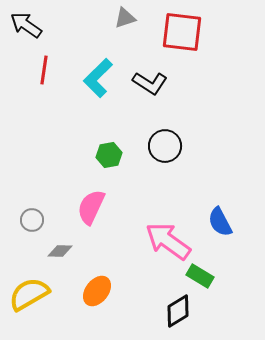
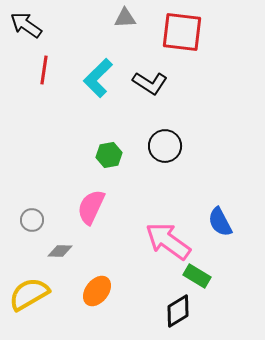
gray triangle: rotated 15 degrees clockwise
green rectangle: moved 3 px left
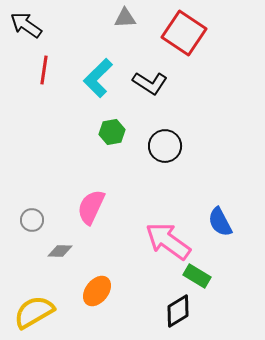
red square: moved 2 px right, 1 px down; rotated 27 degrees clockwise
green hexagon: moved 3 px right, 23 px up
yellow semicircle: moved 5 px right, 18 px down
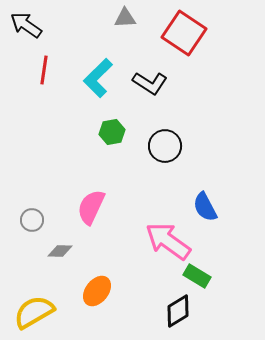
blue semicircle: moved 15 px left, 15 px up
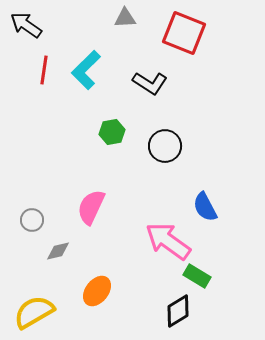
red square: rotated 12 degrees counterclockwise
cyan L-shape: moved 12 px left, 8 px up
gray diamond: moved 2 px left; rotated 15 degrees counterclockwise
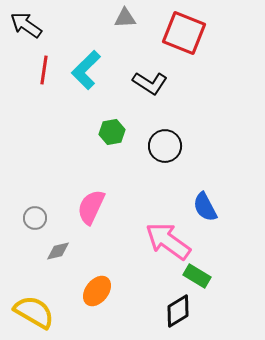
gray circle: moved 3 px right, 2 px up
yellow semicircle: rotated 60 degrees clockwise
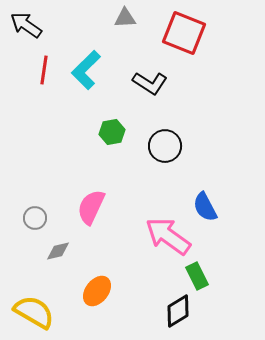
pink arrow: moved 5 px up
green rectangle: rotated 32 degrees clockwise
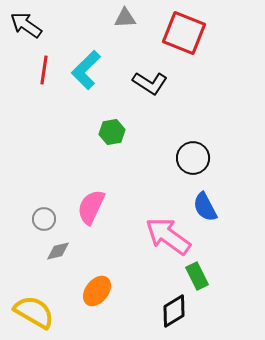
black circle: moved 28 px right, 12 px down
gray circle: moved 9 px right, 1 px down
black diamond: moved 4 px left
